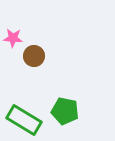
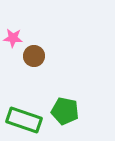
green rectangle: rotated 12 degrees counterclockwise
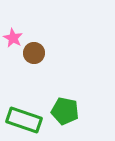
pink star: rotated 24 degrees clockwise
brown circle: moved 3 px up
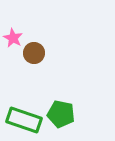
green pentagon: moved 4 px left, 3 px down
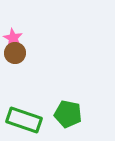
brown circle: moved 19 px left
green pentagon: moved 7 px right
